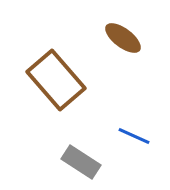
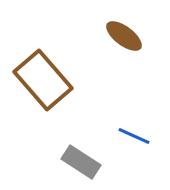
brown ellipse: moved 1 px right, 2 px up
brown rectangle: moved 13 px left
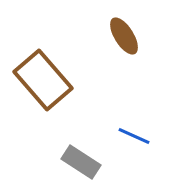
brown ellipse: rotated 21 degrees clockwise
